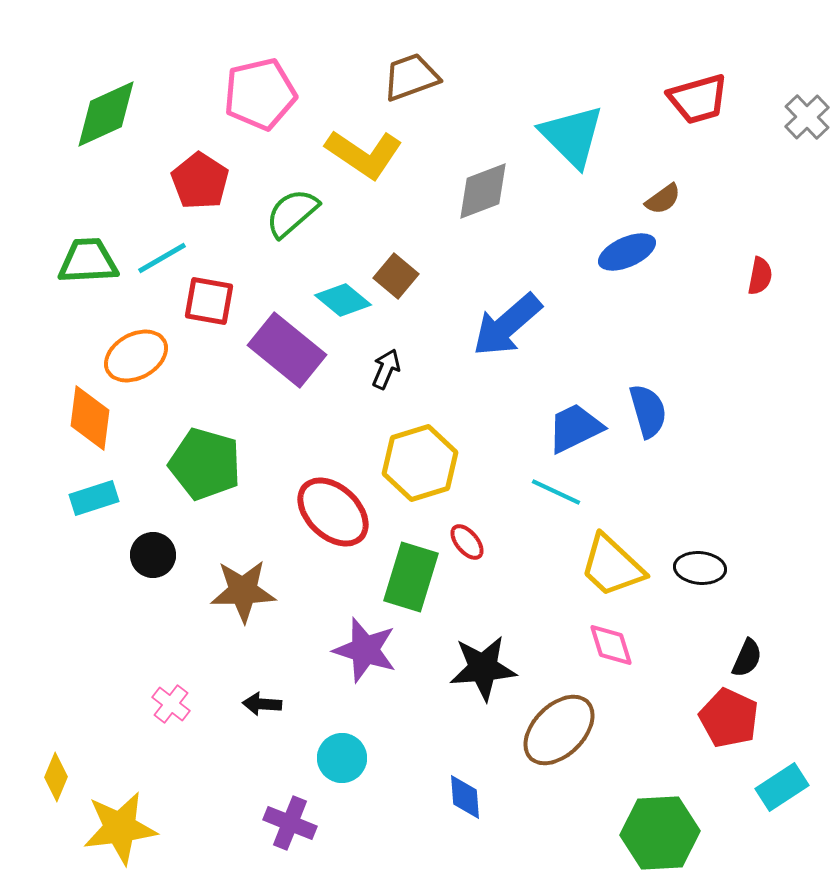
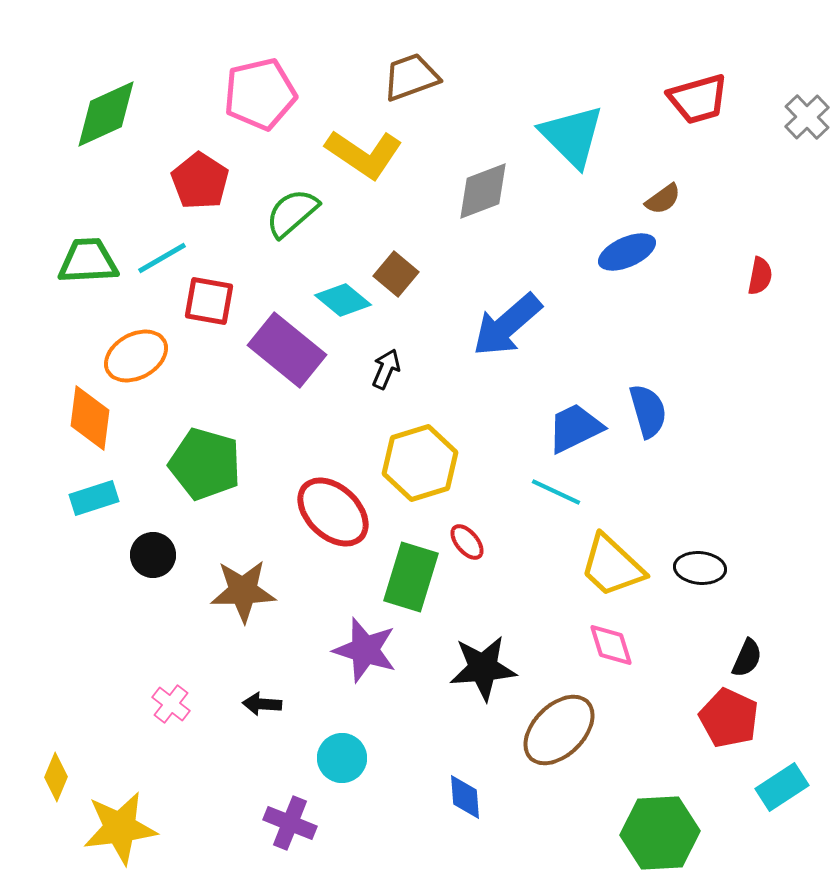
brown square at (396, 276): moved 2 px up
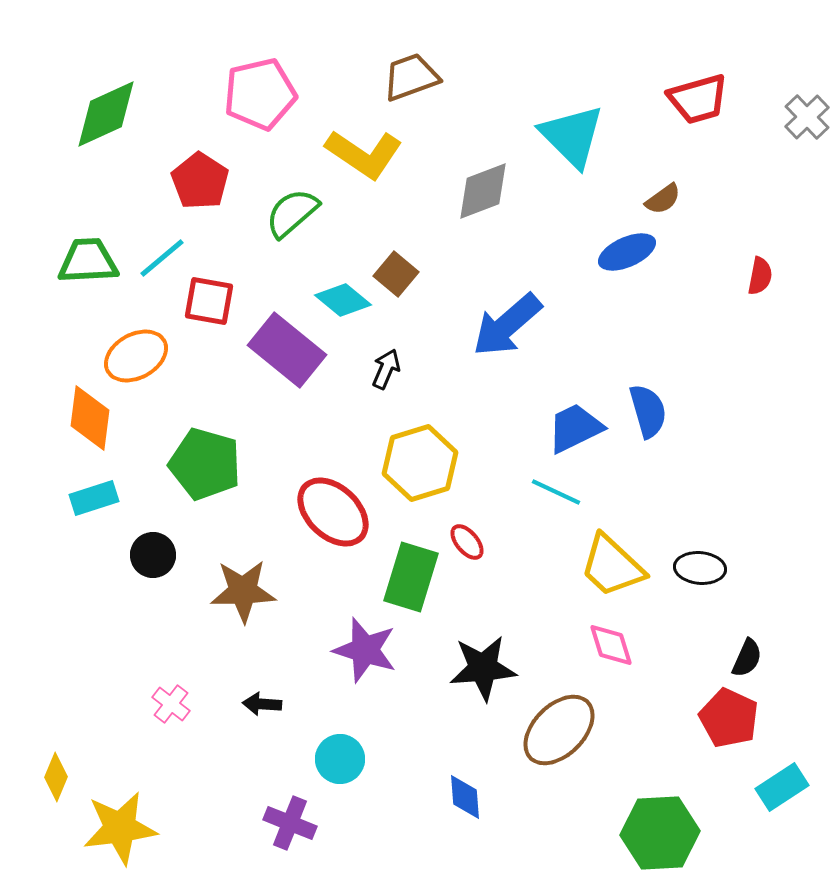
cyan line at (162, 258): rotated 10 degrees counterclockwise
cyan circle at (342, 758): moved 2 px left, 1 px down
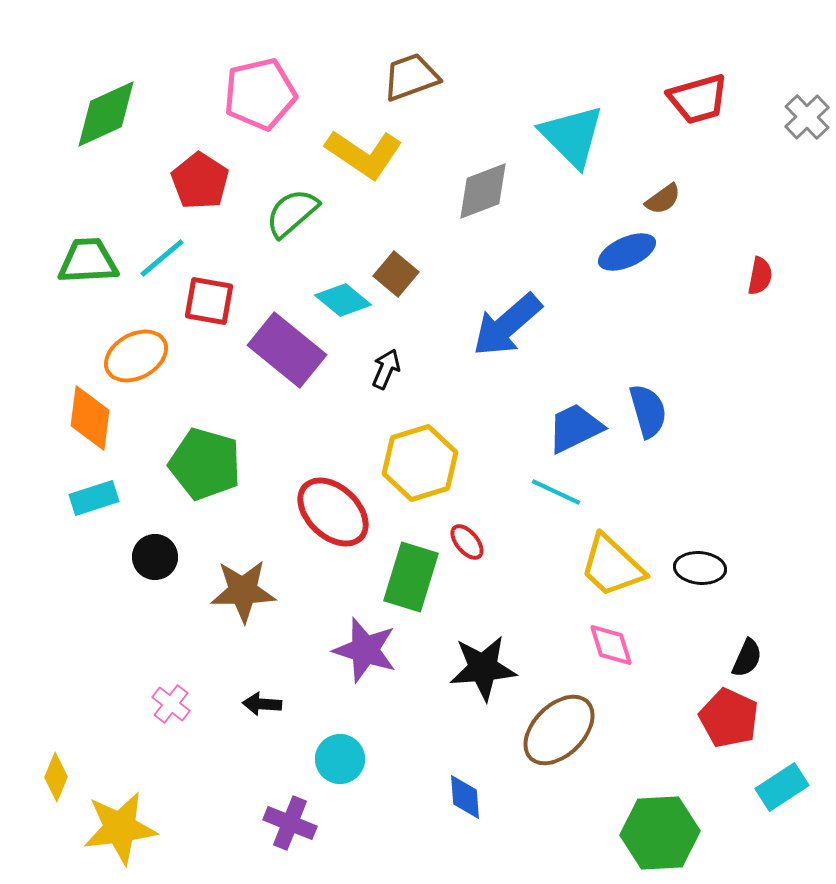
black circle at (153, 555): moved 2 px right, 2 px down
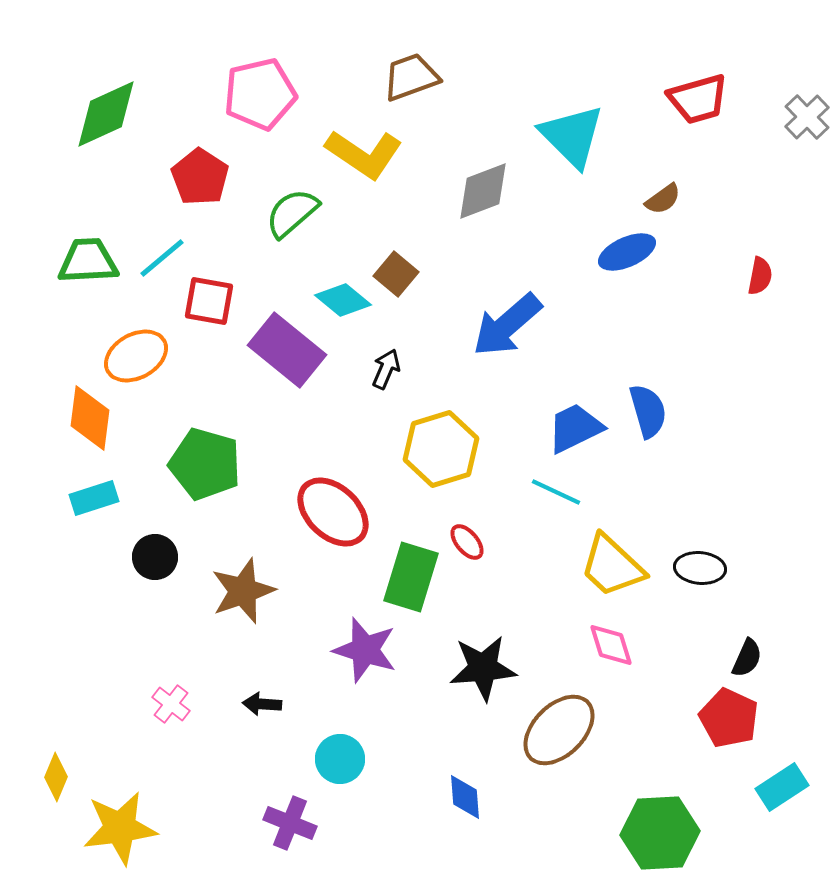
red pentagon at (200, 181): moved 4 px up
yellow hexagon at (420, 463): moved 21 px right, 14 px up
brown star at (243, 591): rotated 18 degrees counterclockwise
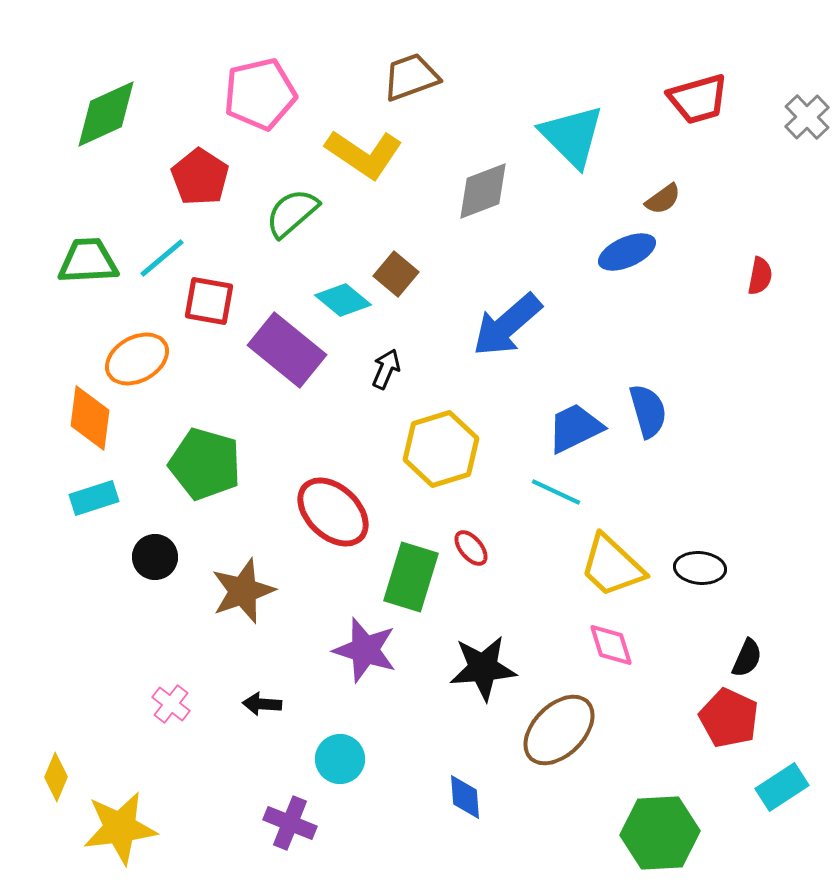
orange ellipse at (136, 356): moved 1 px right, 3 px down
red ellipse at (467, 542): moved 4 px right, 6 px down
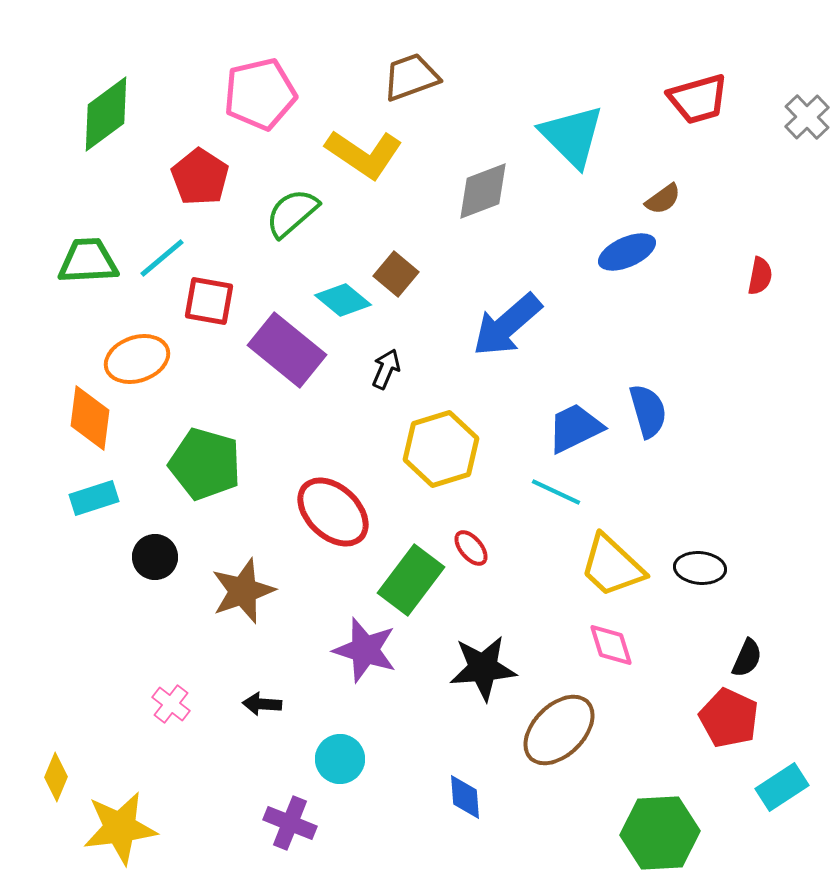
green diamond at (106, 114): rotated 12 degrees counterclockwise
orange ellipse at (137, 359): rotated 10 degrees clockwise
green rectangle at (411, 577): moved 3 px down; rotated 20 degrees clockwise
